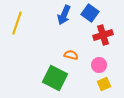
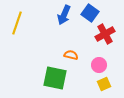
red cross: moved 2 px right, 1 px up; rotated 12 degrees counterclockwise
green square: rotated 15 degrees counterclockwise
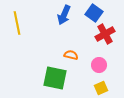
blue square: moved 4 px right
yellow line: rotated 30 degrees counterclockwise
yellow square: moved 3 px left, 4 px down
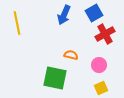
blue square: rotated 24 degrees clockwise
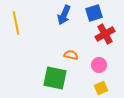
blue square: rotated 12 degrees clockwise
yellow line: moved 1 px left
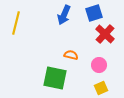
yellow line: rotated 25 degrees clockwise
red cross: rotated 18 degrees counterclockwise
